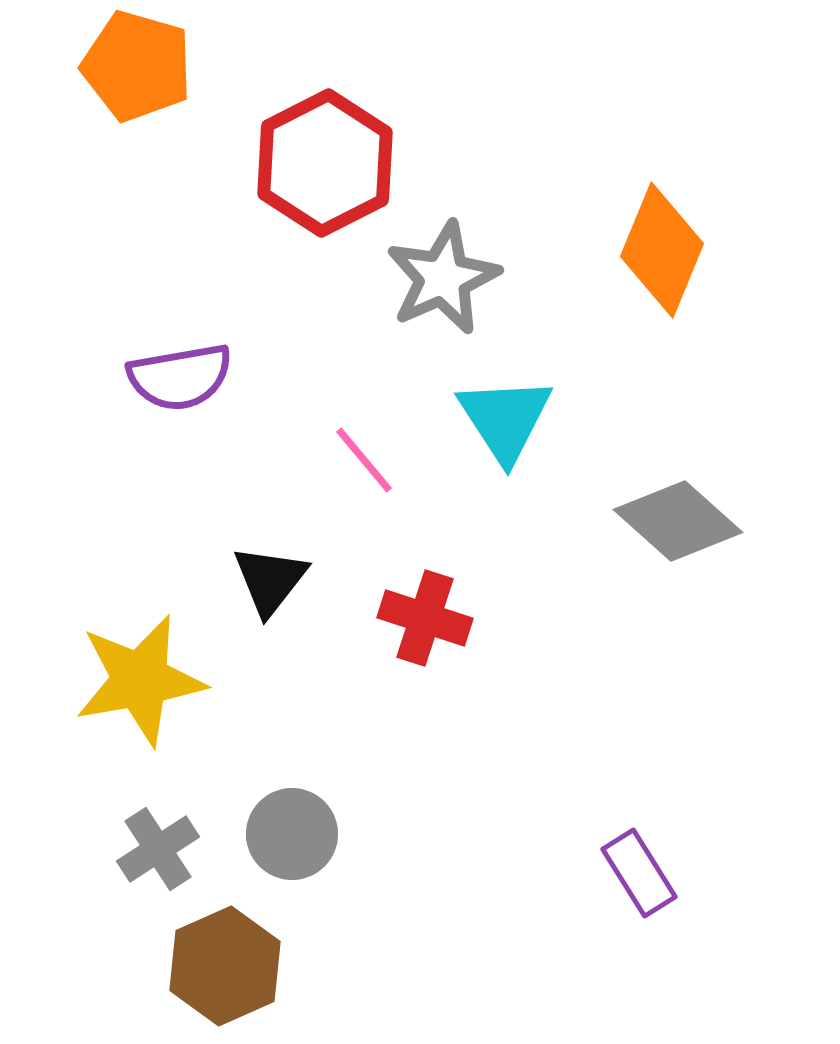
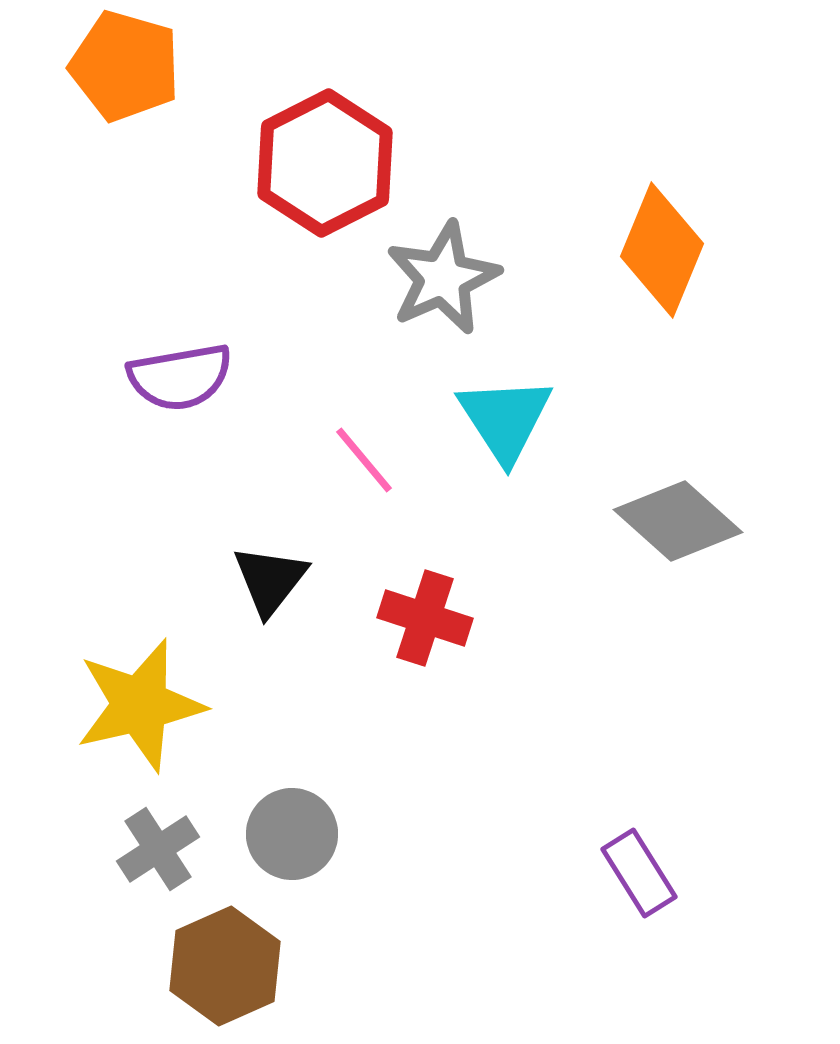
orange pentagon: moved 12 px left
yellow star: moved 25 px down; rotated 3 degrees counterclockwise
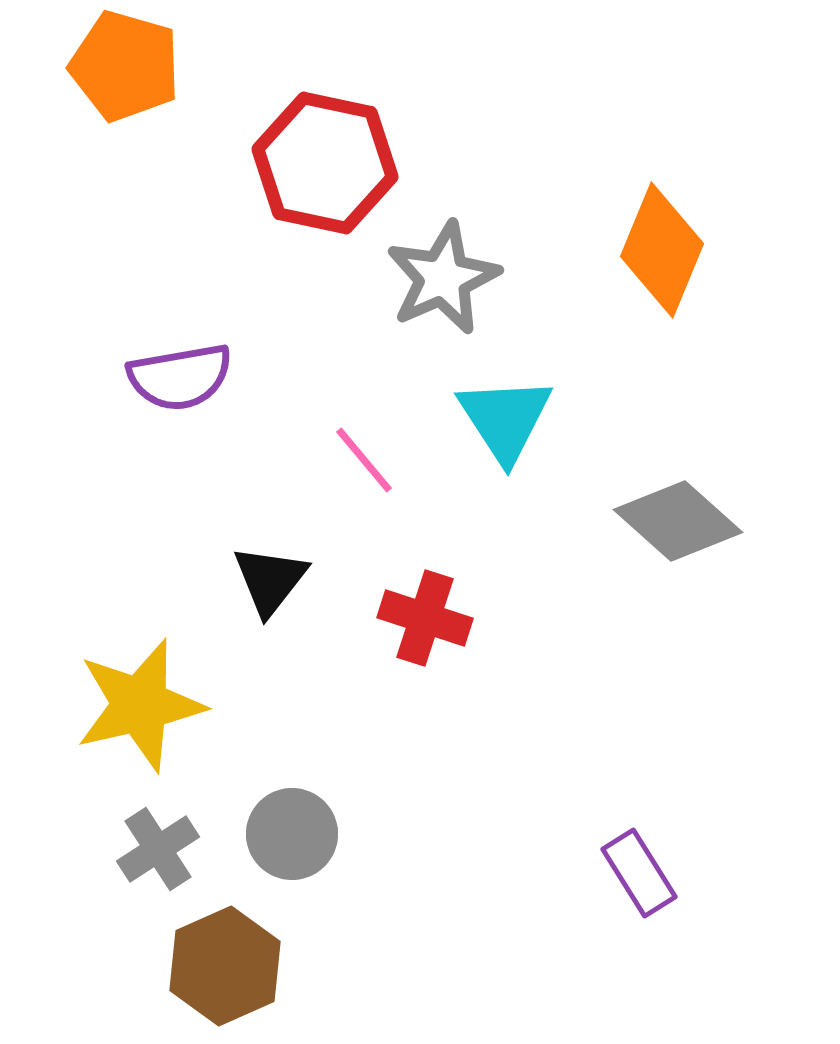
red hexagon: rotated 21 degrees counterclockwise
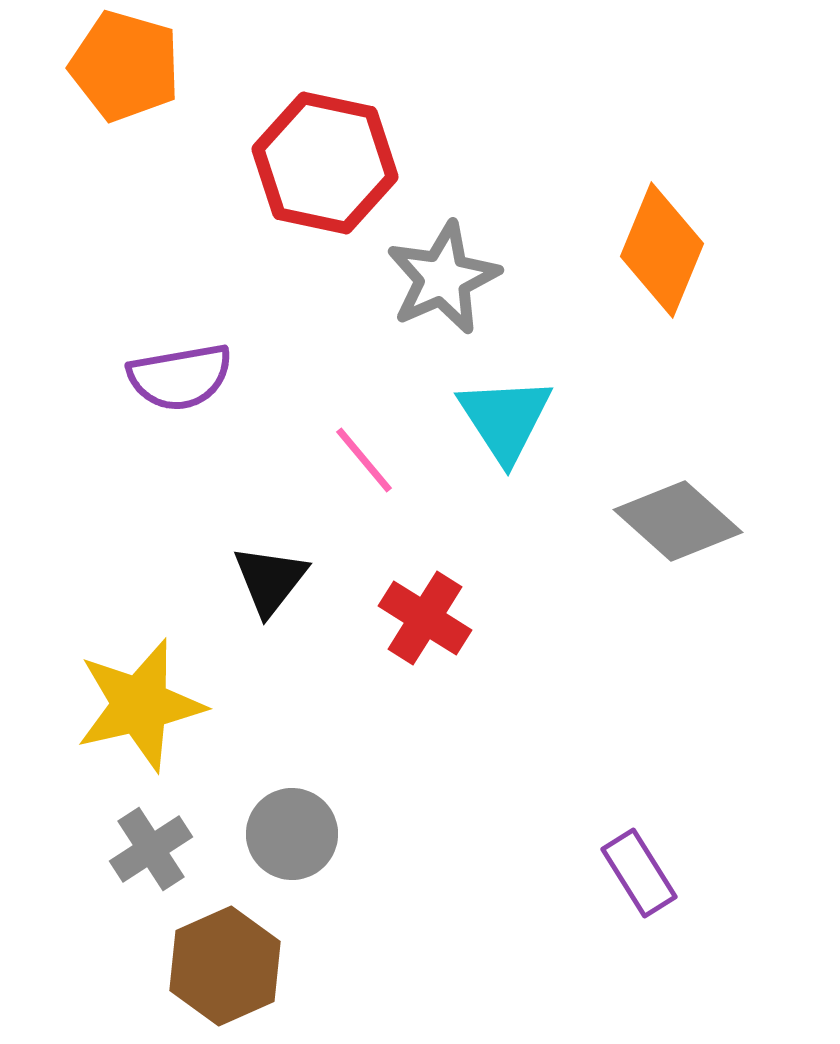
red cross: rotated 14 degrees clockwise
gray cross: moved 7 px left
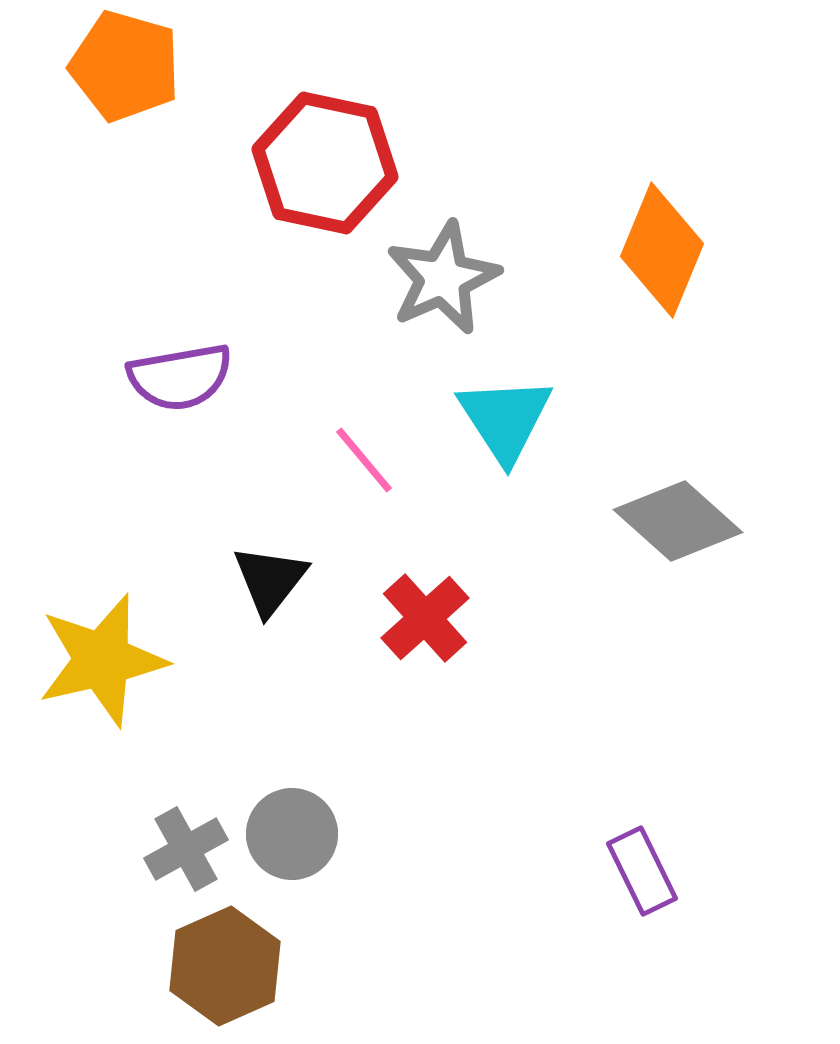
red cross: rotated 16 degrees clockwise
yellow star: moved 38 px left, 45 px up
gray cross: moved 35 px right; rotated 4 degrees clockwise
purple rectangle: moved 3 px right, 2 px up; rotated 6 degrees clockwise
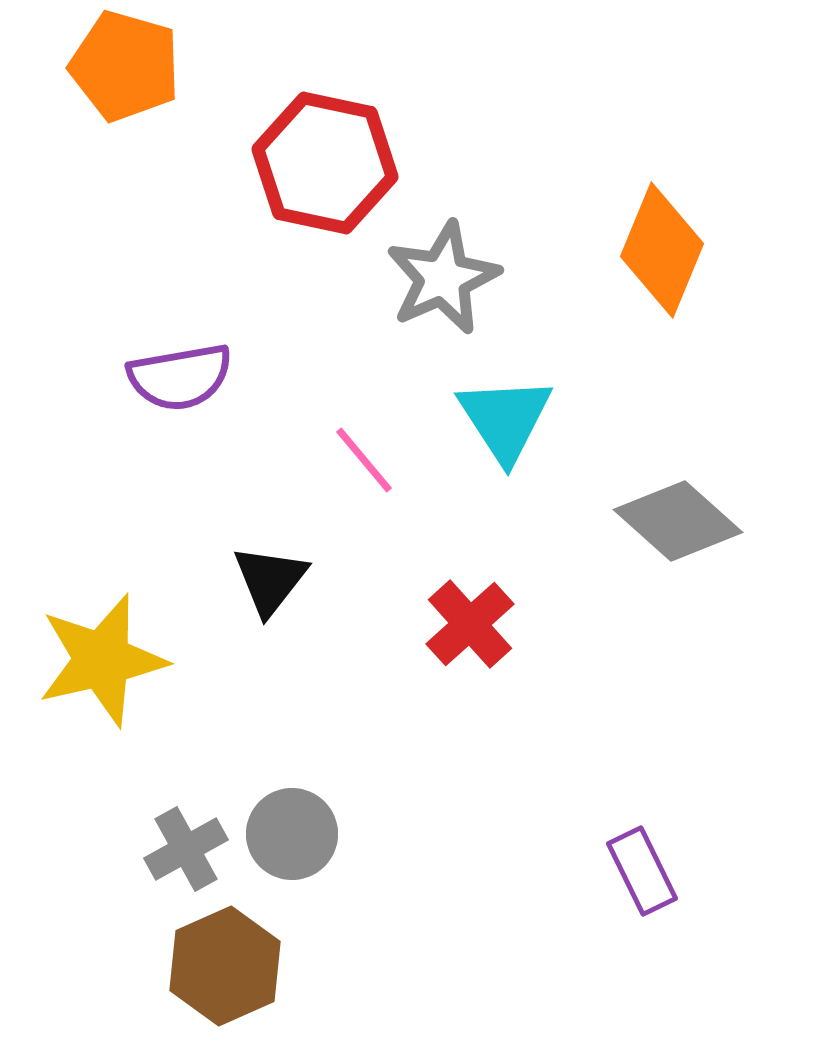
red cross: moved 45 px right, 6 px down
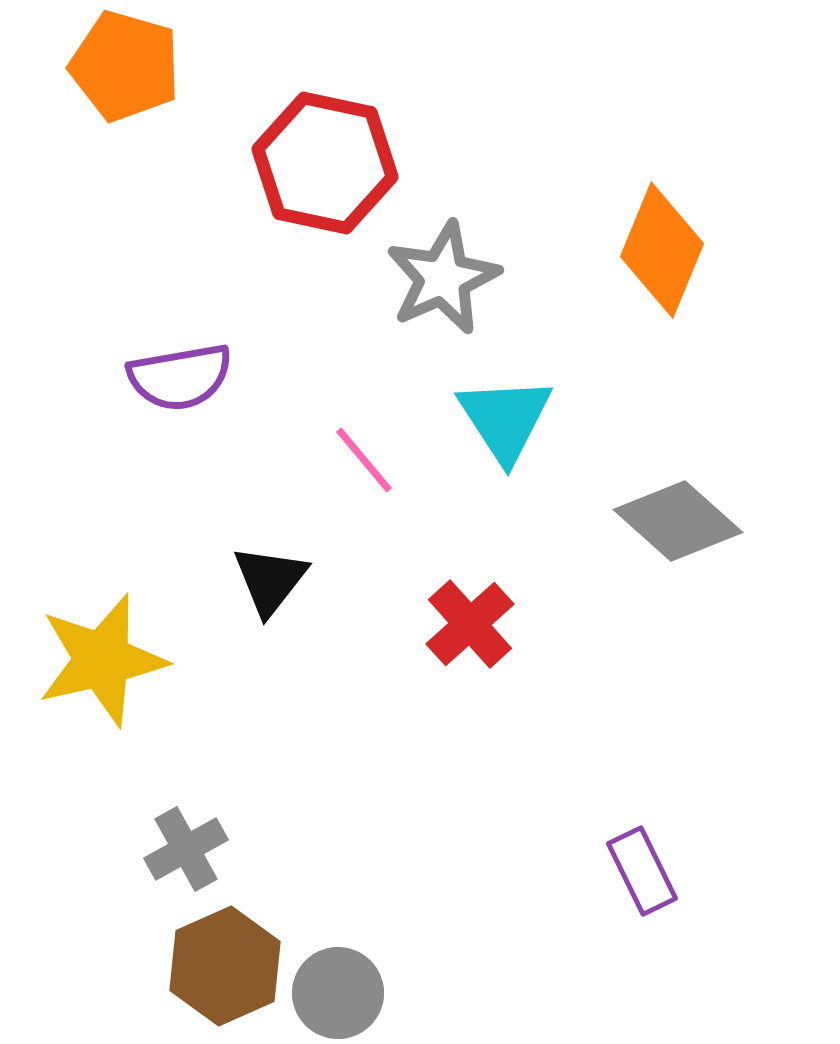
gray circle: moved 46 px right, 159 px down
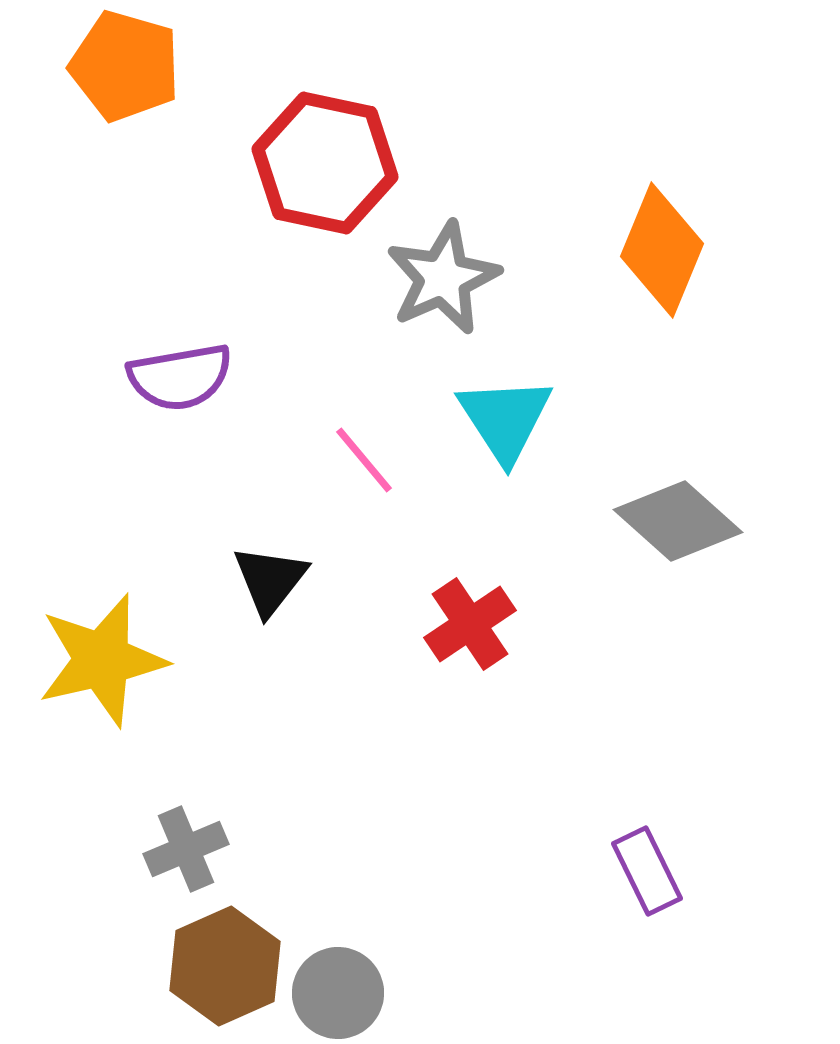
red cross: rotated 8 degrees clockwise
gray cross: rotated 6 degrees clockwise
purple rectangle: moved 5 px right
